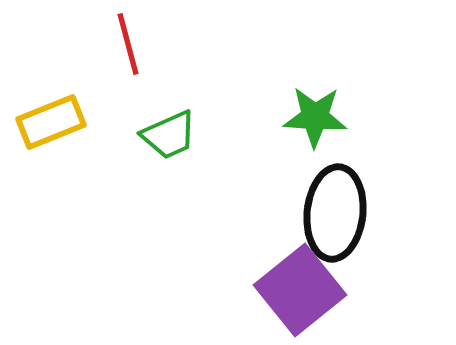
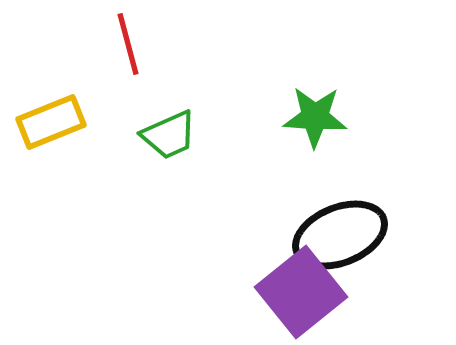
black ellipse: moved 5 px right, 22 px down; rotated 62 degrees clockwise
purple square: moved 1 px right, 2 px down
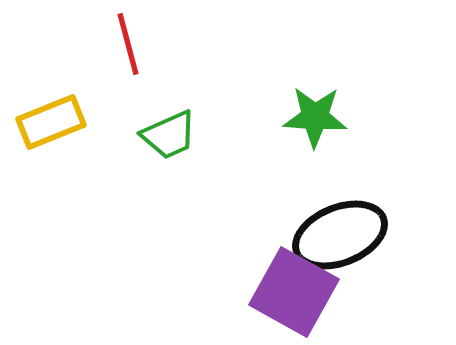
purple square: moved 7 px left; rotated 22 degrees counterclockwise
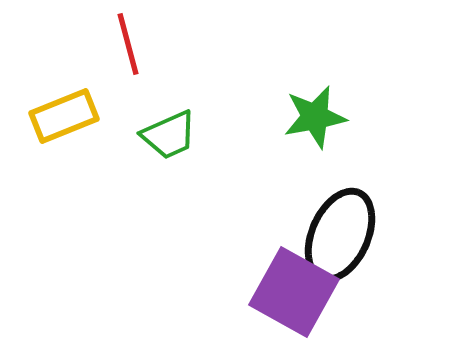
green star: rotated 14 degrees counterclockwise
yellow rectangle: moved 13 px right, 6 px up
black ellipse: rotated 44 degrees counterclockwise
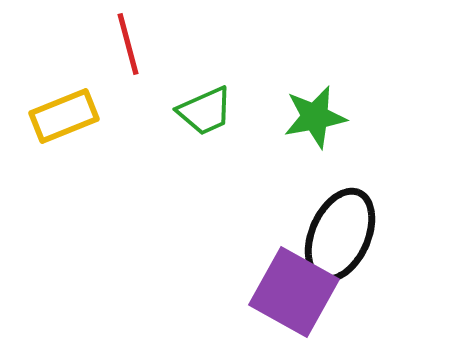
green trapezoid: moved 36 px right, 24 px up
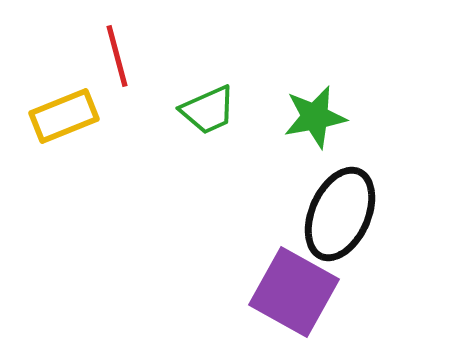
red line: moved 11 px left, 12 px down
green trapezoid: moved 3 px right, 1 px up
black ellipse: moved 21 px up
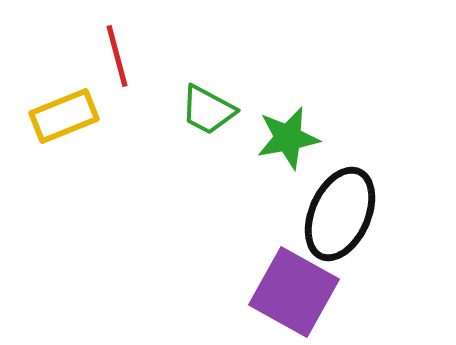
green trapezoid: rotated 52 degrees clockwise
green star: moved 27 px left, 21 px down
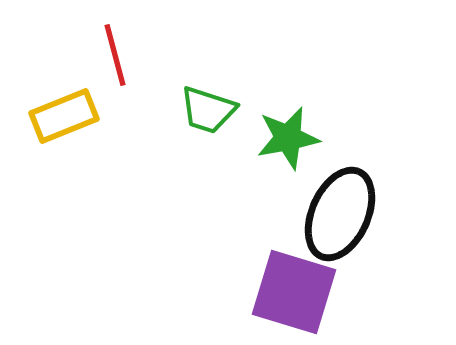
red line: moved 2 px left, 1 px up
green trapezoid: rotated 10 degrees counterclockwise
purple square: rotated 12 degrees counterclockwise
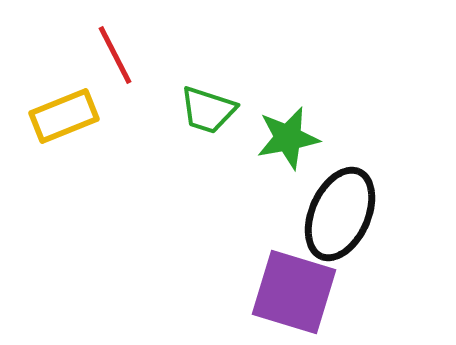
red line: rotated 12 degrees counterclockwise
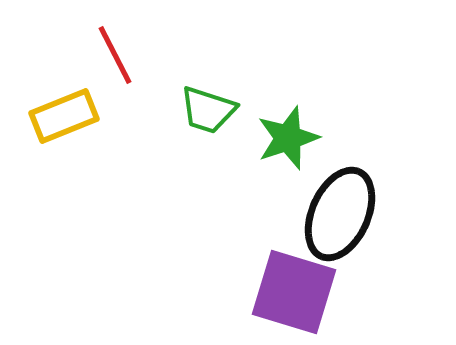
green star: rotated 8 degrees counterclockwise
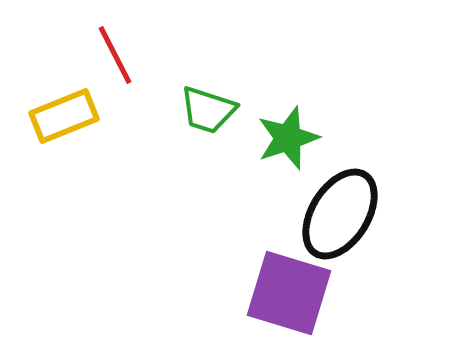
black ellipse: rotated 8 degrees clockwise
purple square: moved 5 px left, 1 px down
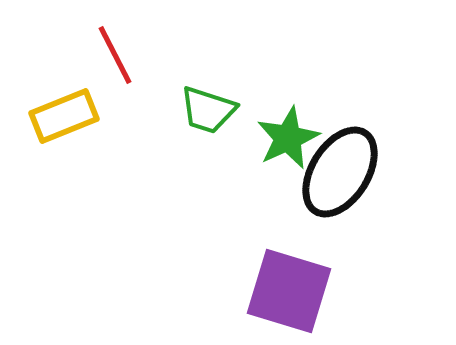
green star: rotated 6 degrees counterclockwise
black ellipse: moved 42 px up
purple square: moved 2 px up
